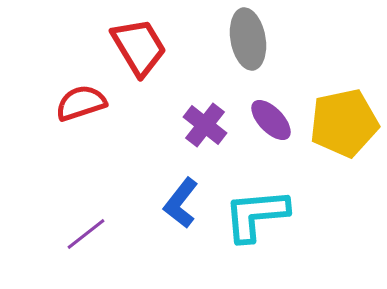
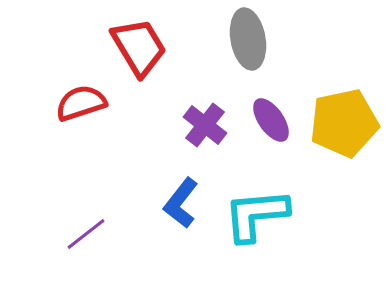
purple ellipse: rotated 9 degrees clockwise
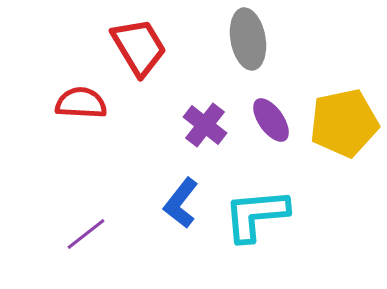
red semicircle: rotated 21 degrees clockwise
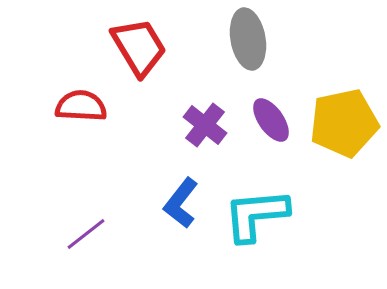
red semicircle: moved 3 px down
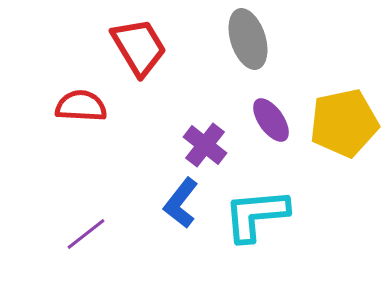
gray ellipse: rotated 8 degrees counterclockwise
purple cross: moved 20 px down
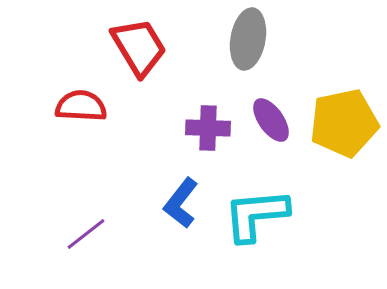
gray ellipse: rotated 28 degrees clockwise
purple cross: moved 3 px right, 17 px up; rotated 36 degrees counterclockwise
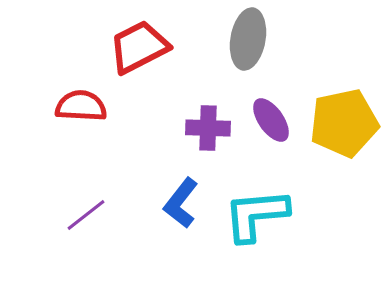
red trapezoid: rotated 86 degrees counterclockwise
purple line: moved 19 px up
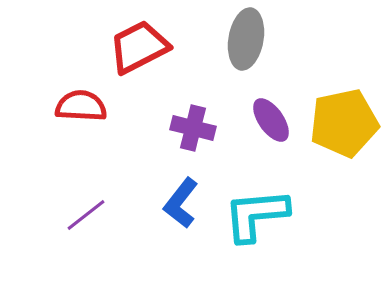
gray ellipse: moved 2 px left
purple cross: moved 15 px left; rotated 12 degrees clockwise
